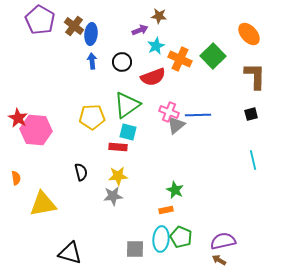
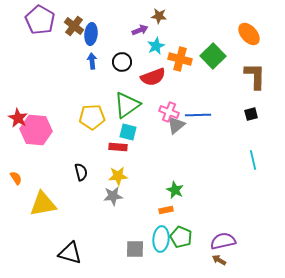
orange cross: rotated 10 degrees counterclockwise
orange semicircle: rotated 24 degrees counterclockwise
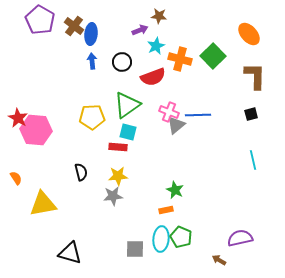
purple semicircle: moved 17 px right, 3 px up
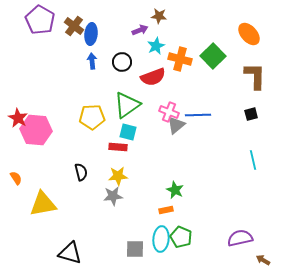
brown arrow: moved 44 px right
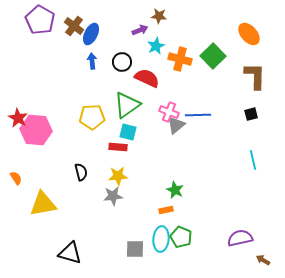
blue ellipse: rotated 20 degrees clockwise
red semicircle: moved 6 px left, 1 px down; rotated 135 degrees counterclockwise
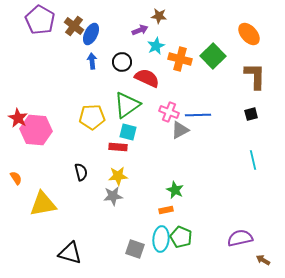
gray triangle: moved 4 px right, 5 px down; rotated 12 degrees clockwise
gray square: rotated 18 degrees clockwise
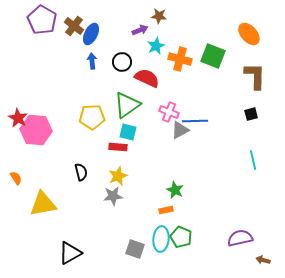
purple pentagon: moved 2 px right
green square: rotated 25 degrees counterclockwise
blue line: moved 3 px left, 6 px down
yellow star: rotated 18 degrees counterclockwise
black triangle: rotated 45 degrees counterclockwise
brown arrow: rotated 16 degrees counterclockwise
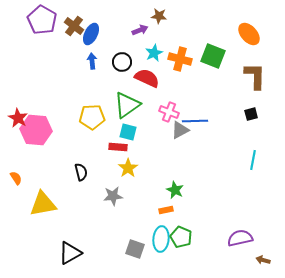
cyan star: moved 2 px left, 7 px down
cyan line: rotated 24 degrees clockwise
yellow star: moved 10 px right, 8 px up; rotated 12 degrees counterclockwise
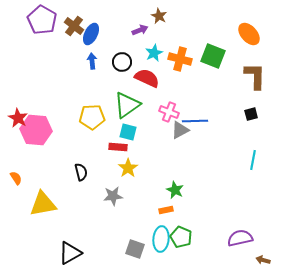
brown star: rotated 21 degrees clockwise
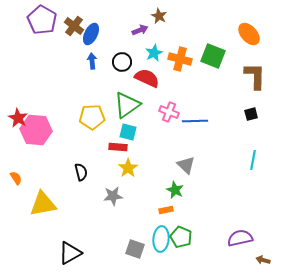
gray triangle: moved 6 px right, 35 px down; rotated 48 degrees counterclockwise
